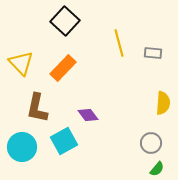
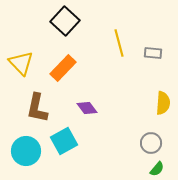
purple diamond: moved 1 px left, 7 px up
cyan circle: moved 4 px right, 4 px down
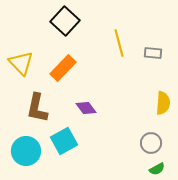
purple diamond: moved 1 px left
green semicircle: rotated 21 degrees clockwise
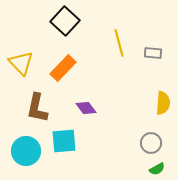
cyan square: rotated 24 degrees clockwise
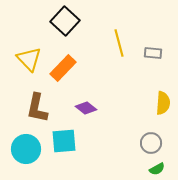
yellow triangle: moved 8 px right, 4 px up
purple diamond: rotated 15 degrees counterclockwise
cyan circle: moved 2 px up
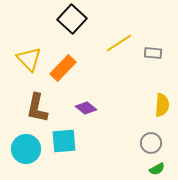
black square: moved 7 px right, 2 px up
yellow line: rotated 72 degrees clockwise
yellow semicircle: moved 1 px left, 2 px down
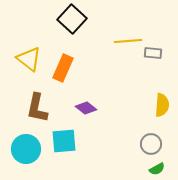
yellow line: moved 9 px right, 2 px up; rotated 28 degrees clockwise
yellow triangle: rotated 8 degrees counterclockwise
orange rectangle: rotated 20 degrees counterclockwise
gray circle: moved 1 px down
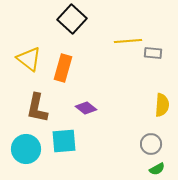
orange rectangle: rotated 8 degrees counterclockwise
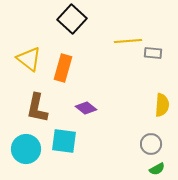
cyan square: rotated 12 degrees clockwise
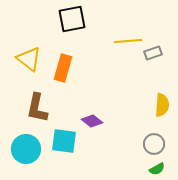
black square: rotated 36 degrees clockwise
gray rectangle: rotated 24 degrees counterclockwise
purple diamond: moved 6 px right, 13 px down
gray circle: moved 3 px right
